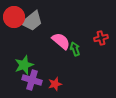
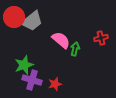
pink semicircle: moved 1 px up
green arrow: rotated 32 degrees clockwise
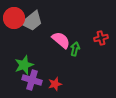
red circle: moved 1 px down
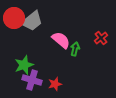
red cross: rotated 24 degrees counterclockwise
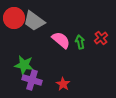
gray trapezoid: moved 2 px right; rotated 75 degrees clockwise
green arrow: moved 5 px right, 7 px up; rotated 24 degrees counterclockwise
green star: rotated 30 degrees clockwise
red star: moved 8 px right; rotated 24 degrees counterclockwise
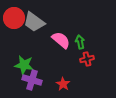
gray trapezoid: moved 1 px down
red cross: moved 14 px left, 21 px down; rotated 24 degrees clockwise
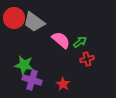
green arrow: rotated 64 degrees clockwise
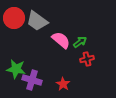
gray trapezoid: moved 3 px right, 1 px up
green star: moved 8 px left, 4 px down
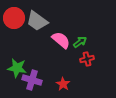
green star: moved 1 px right, 1 px up
